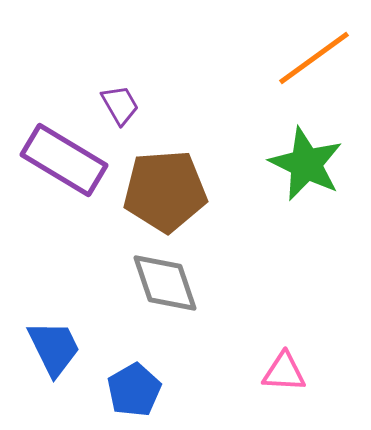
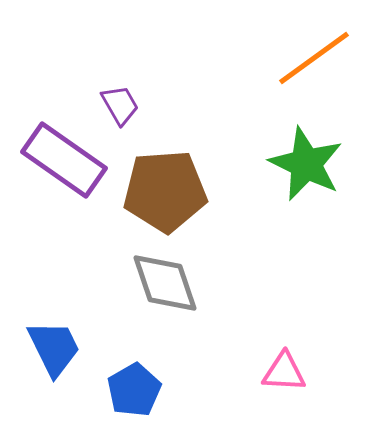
purple rectangle: rotated 4 degrees clockwise
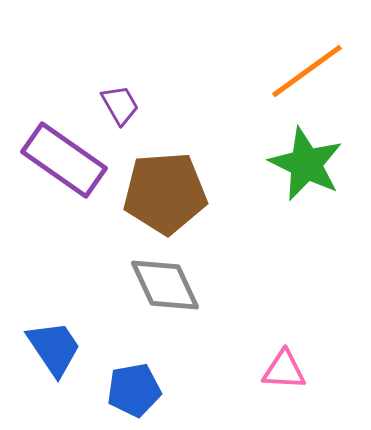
orange line: moved 7 px left, 13 px down
brown pentagon: moved 2 px down
gray diamond: moved 2 px down; rotated 6 degrees counterclockwise
blue trapezoid: rotated 8 degrees counterclockwise
pink triangle: moved 2 px up
blue pentagon: rotated 20 degrees clockwise
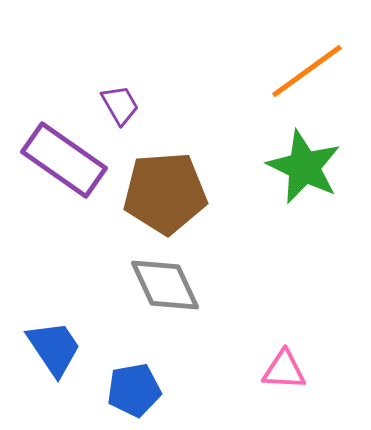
green star: moved 2 px left, 3 px down
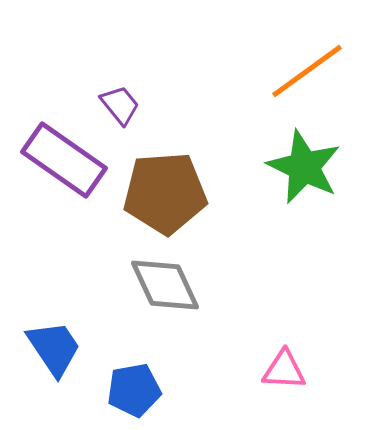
purple trapezoid: rotated 9 degrees counterclockwise
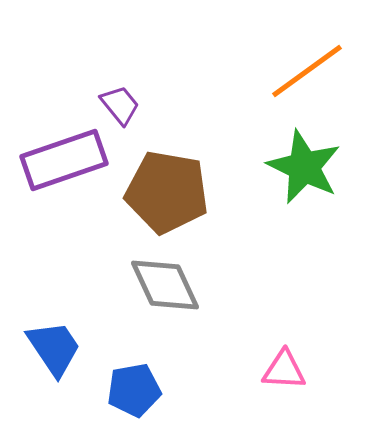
purple rectangle: rotated 54 degrees counterclockwise
brown pentagon: moved 2 px right, 1 px up; rotated 14 degrees clockwise
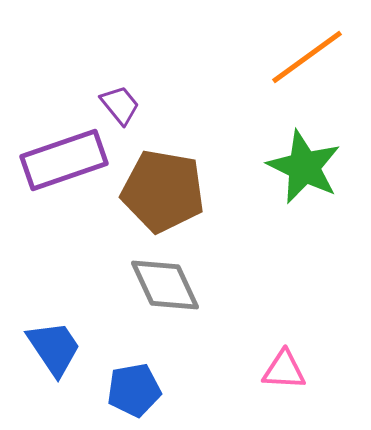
orange line: moved 14 px up
brown pentagon: moved 4 px left, 1 px up
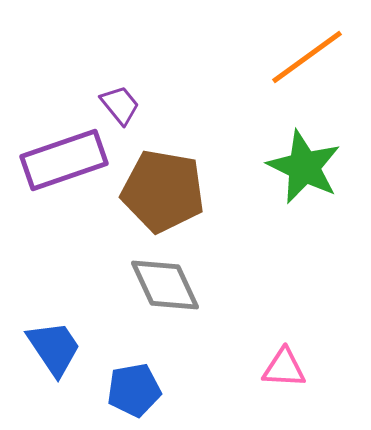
pink triangle: moved 2 px up
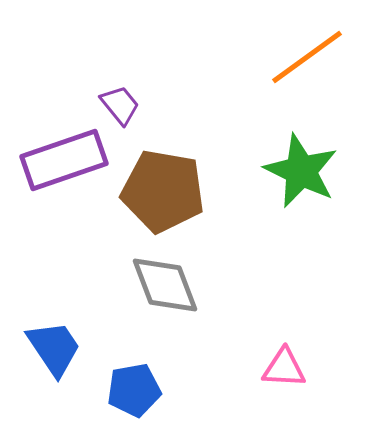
green star: moved 3 px left, 4 px down
gray diamond: rotated 4 degrees clockwise
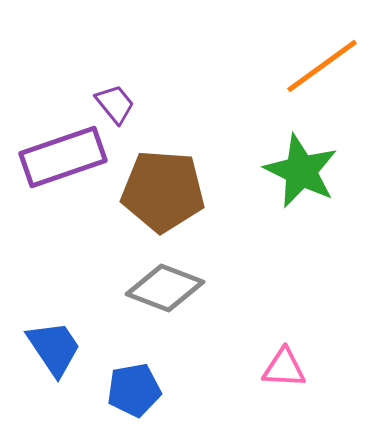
orange line: moved 15 px right, 9 px down
purple trapezoid: moved 5 px left, 1 px up
purple rectangle: moved 1 px left, 3 px up
brown pentagon: rotated 6 degrees counterclockwise
gray diamond: moved 3 px down; rotated 48 degrees counterclockwise
